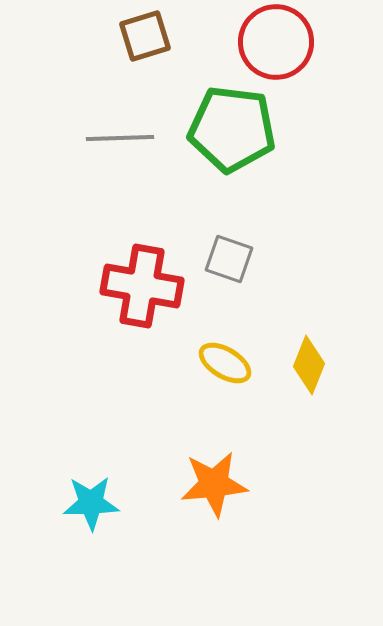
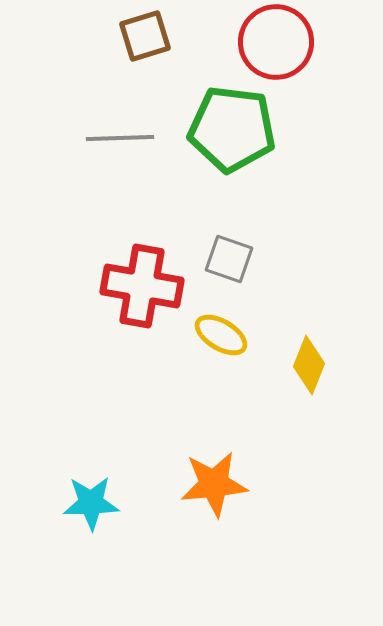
yellow ellipse: moved 4 px left, 28 px up
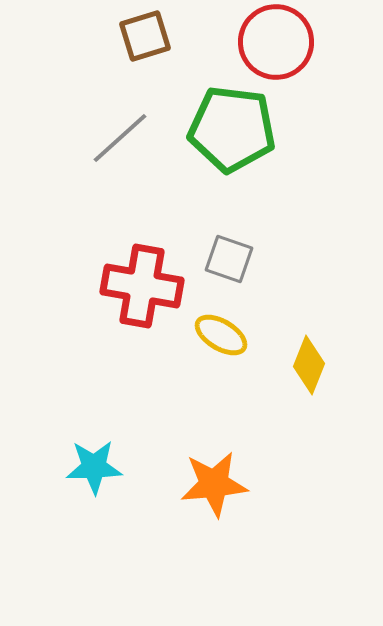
gray line: rotated 40 degrees counterclockwise
cyan star: moved 3 px right, 36 px up
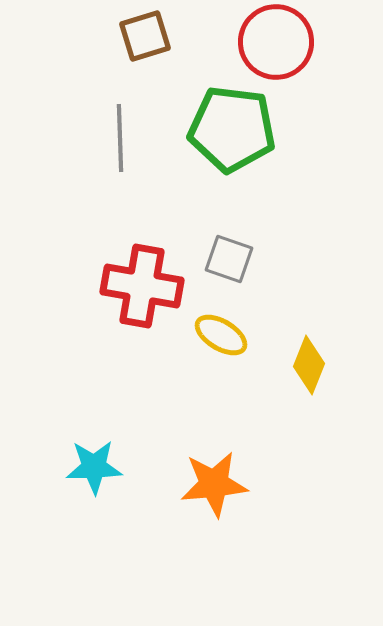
gray line: rotated 50 degrees counterclockwise
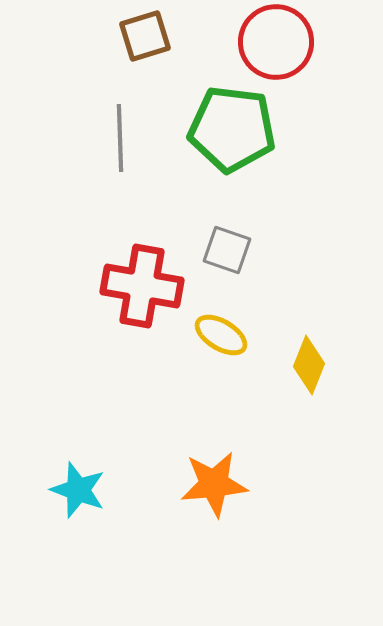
gray square: moved 2 px left, 9 px up
cyan star: moved 16 px left, 23 px down; rotated 22 degrees clockwise
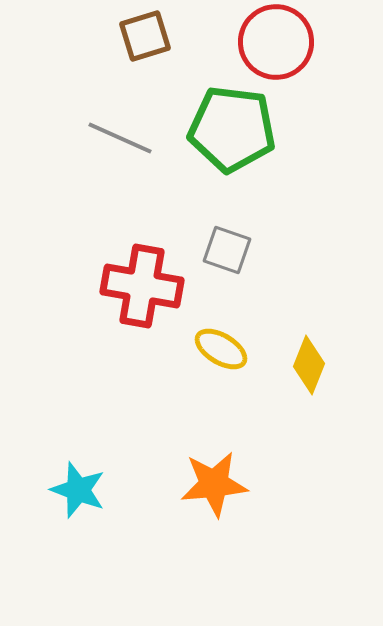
gray line: rotated 64 degrees counterclockwise
yellow ellipse: moved 14 px down
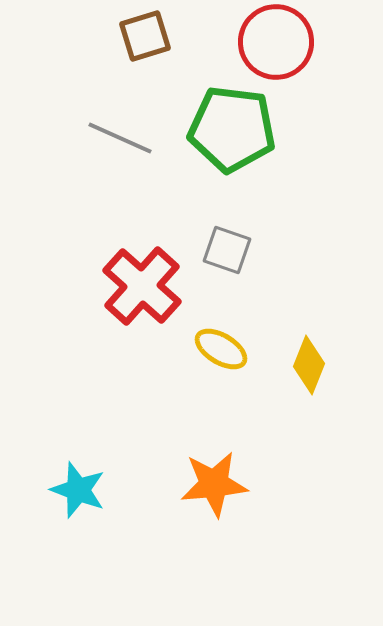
red cross: rotated 32 degrees clockwise
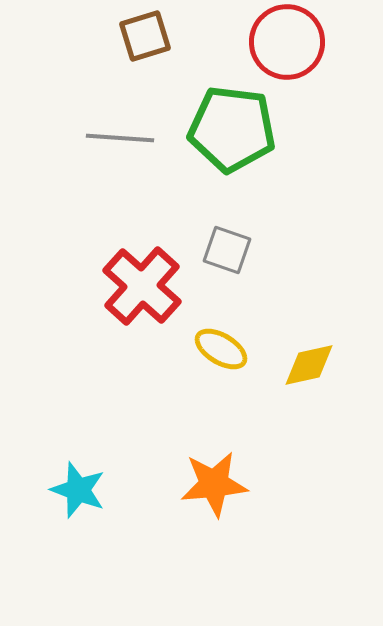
red circle: moved 11 px right
gray line: rotated 20 degrees counterclockwise
yellow diamond: rotated 56 degrees clockwise
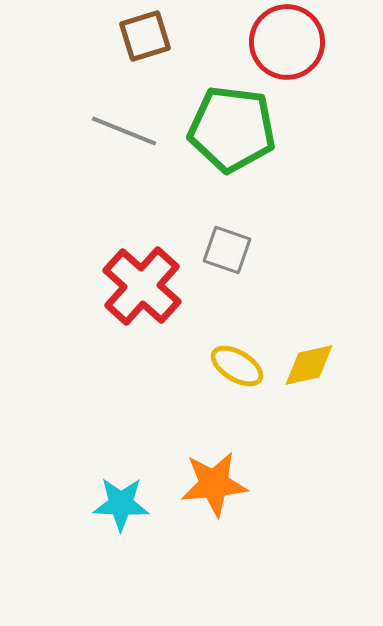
gray line: moved 4 px right, 7 px up; rotated 18 degrees clockwise
yellow ellipse: moved 16 px right, 17 px down
cyan star: moved 43 px right, 14 px down; rotated 18 degrees counterclockwise
